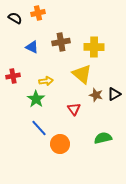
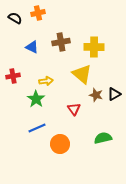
blue line: moved 2 px left; rotated 72 degrees counterclockwise
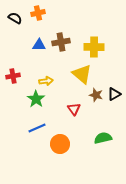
blue triangle: moved 7 px right, 2 px up; rotated 24 degrees counterclockwise
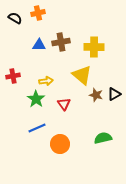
yellow triangle: moved 1 px down
red triangle: moved 10 px left, 5 px up
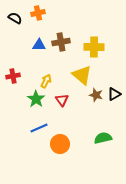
yellow arrow: rotated 56 degrees counterclockwise
red triangle: moved 2 px left, 4 px up
blue line: moved 2 px right
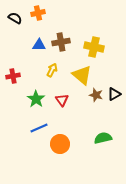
yellow cross: rotated 12 degrees clockwise
yellow arrow: moved 6 px right, 11 px up
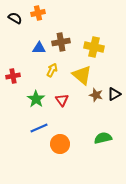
blue triangle: moved 3 px down
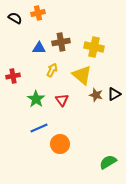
green semicircle: moved 5 px right, 24 px down; rotated 18 degrees counterclockwise
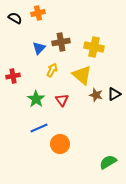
blue triangle: rotated 48 degrees counterclockwise
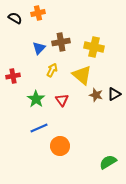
orange circle: moved 2 px down
